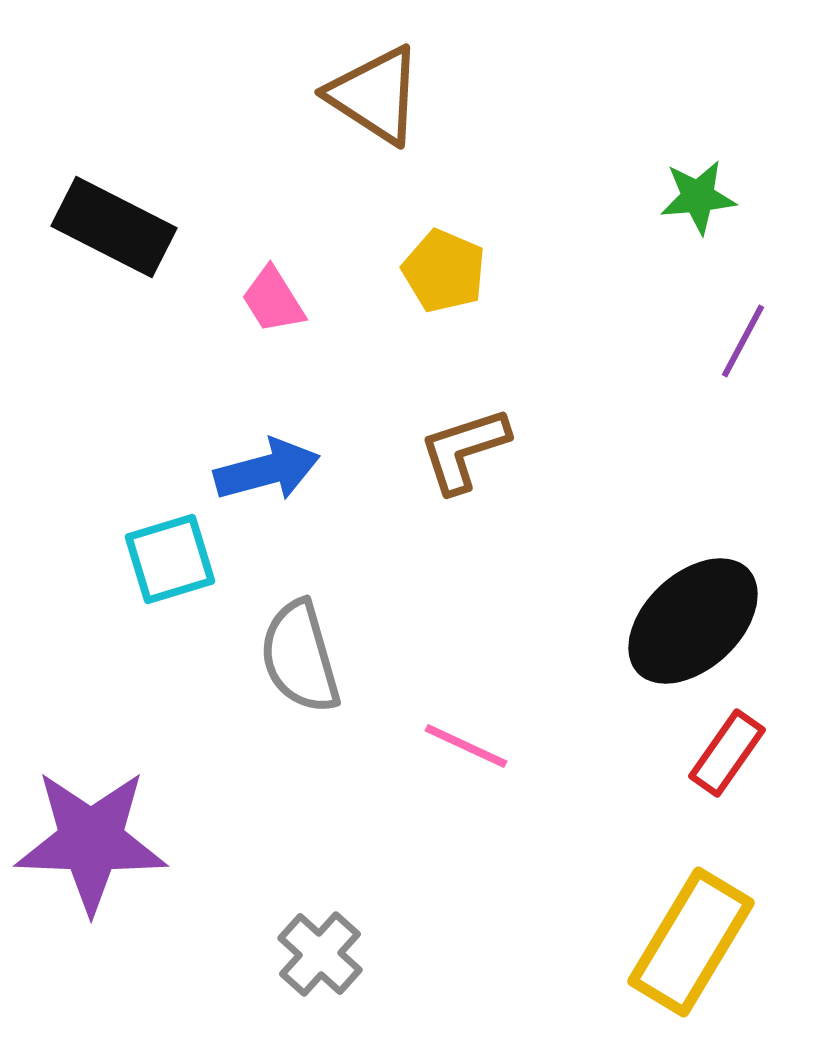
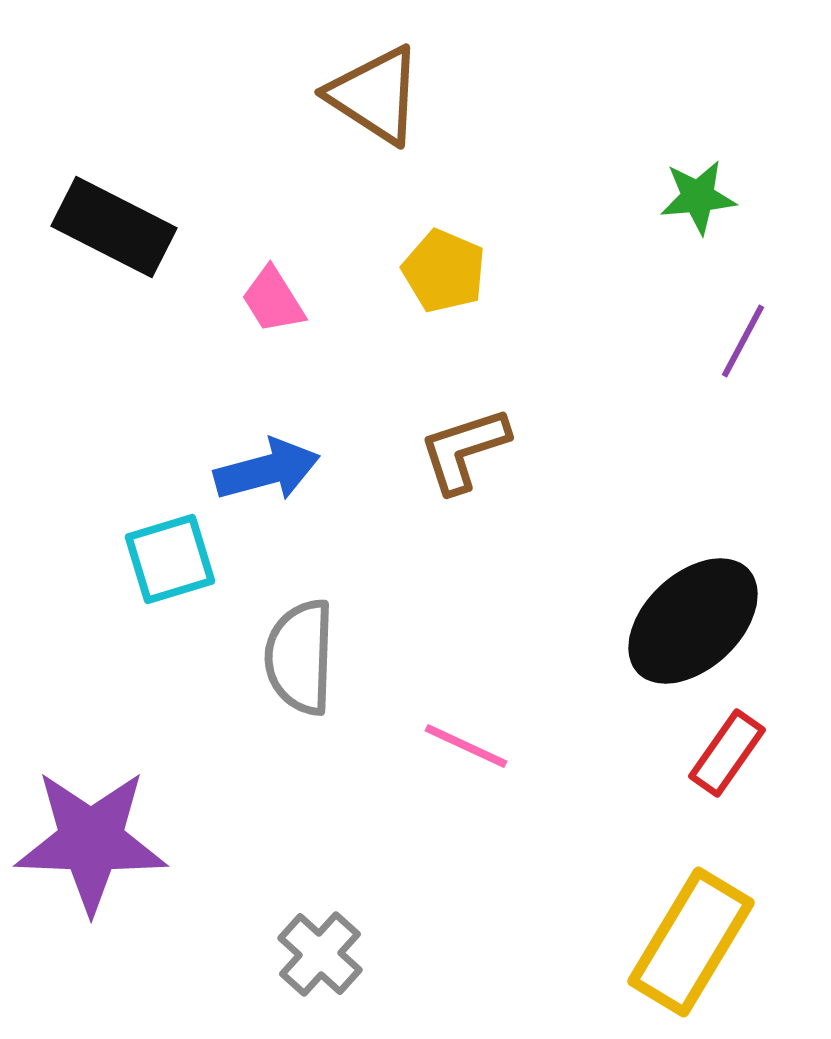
gray semicircle: rotated 18 degrees clockwise
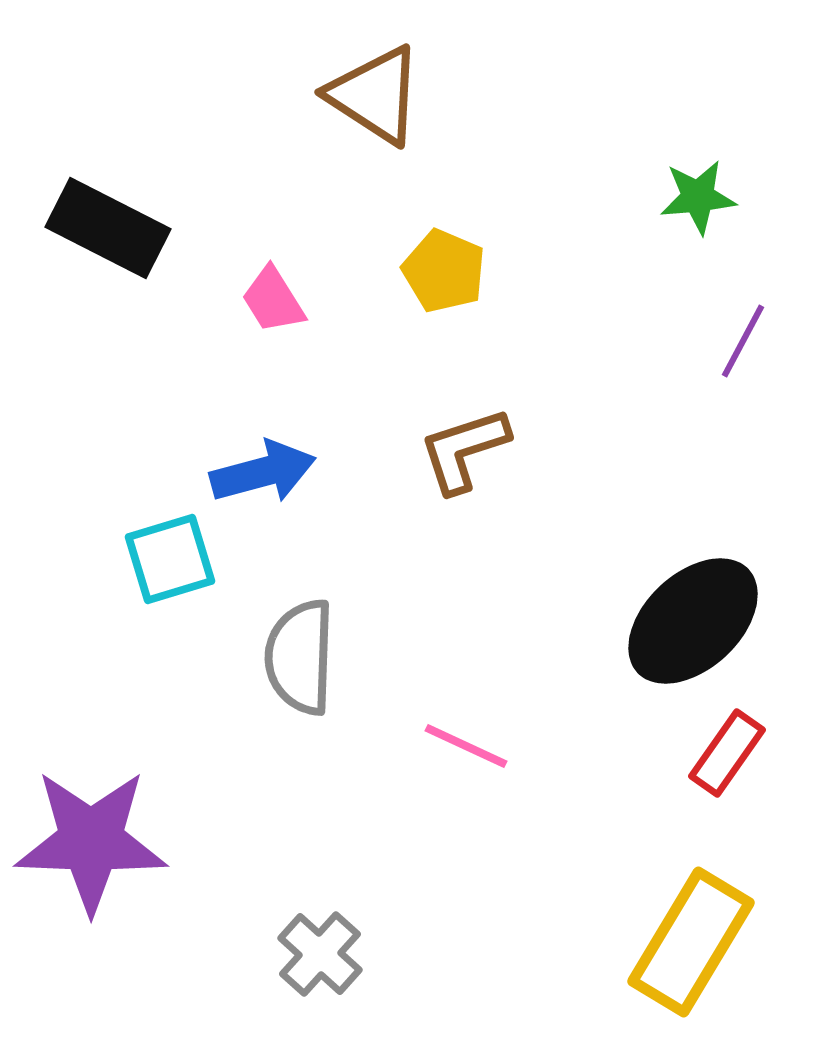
black rectangle: moved 6 px left, 1 px down
blue arrow: moved 4 px left, 2 px down
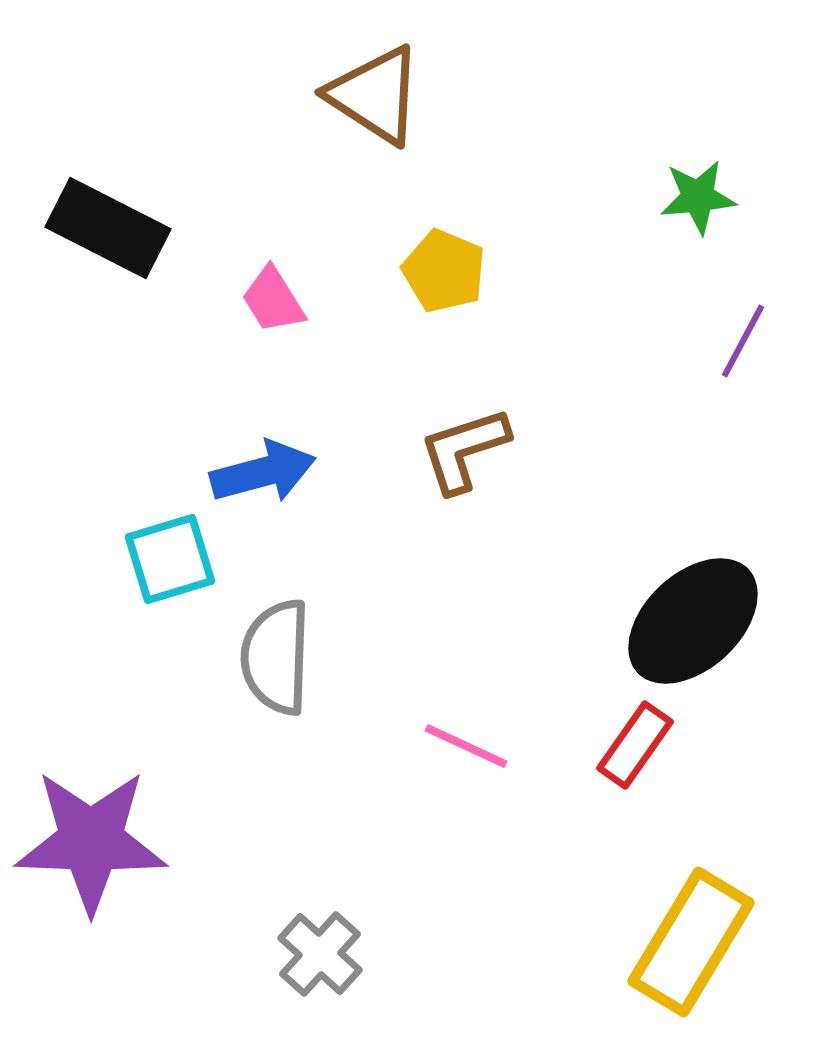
gray semicircle: moved 24 px left
red rectangle: moved 92 px left, 8 px up
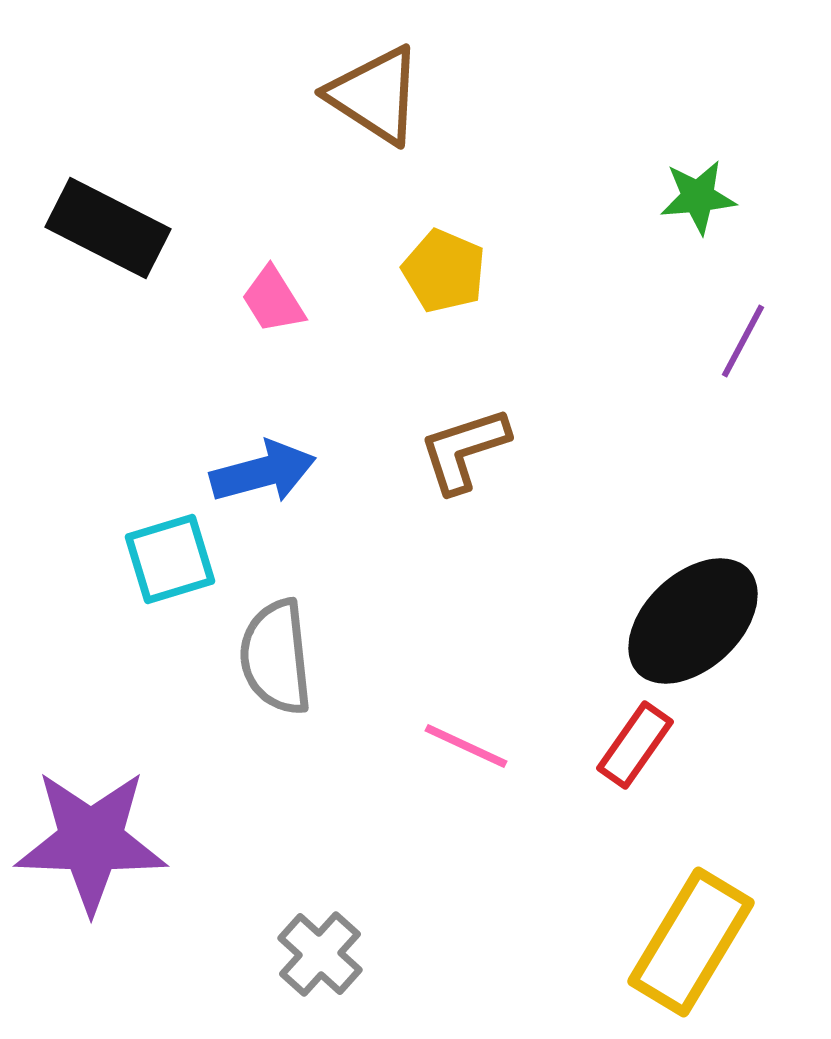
gray semicircle: rotated 8 degrees counterclockwise
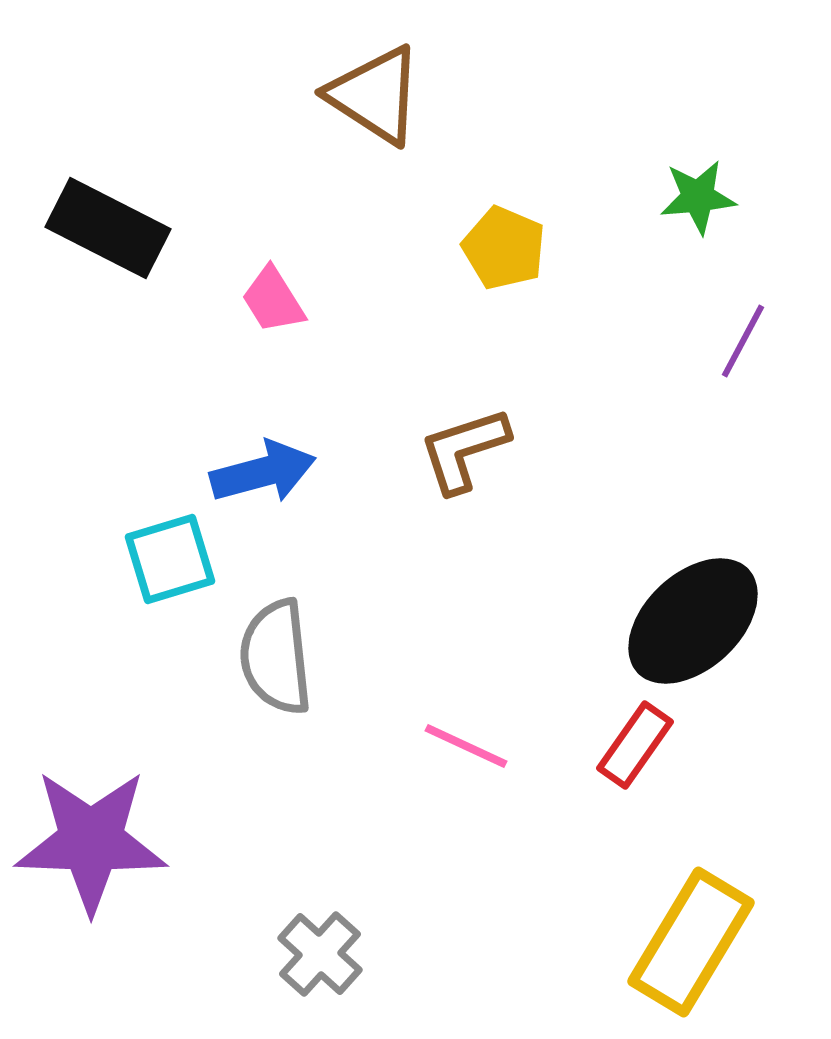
yellow pentagon: moved 60 px right, 23 px up
